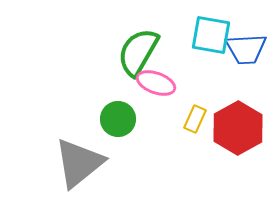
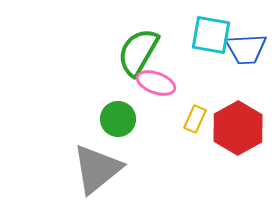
gray triangle: moved 18 px right, 6 px down
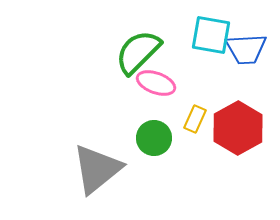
green semicircle: rotated 15 degrees clockwise
green circle: moved 36 px right, 19 px down
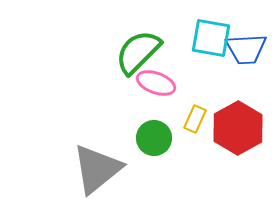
cyan square: moved 3 px down
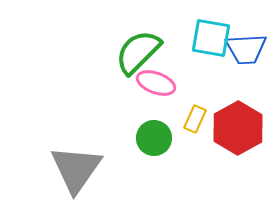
gray triangle: moved 21 px left; rotated 16 degrees counterclockwise
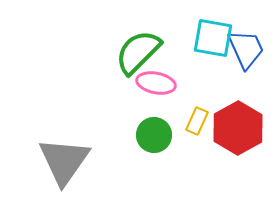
cyan square: moved 2 px right
blue trapezoid: rotated 111 degrees counterclockwise
pink ellipse: rotated 9 degrees counterclockwise
yellow rectangle: moved 2 px right, 2 px down
green circle: moved 3 px up
gray triangle: moved 12 px left, 8 px up
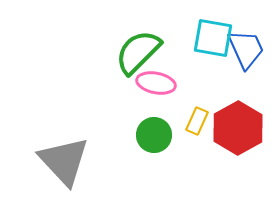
gray triangle: rotated 18 degrees counterclockwise
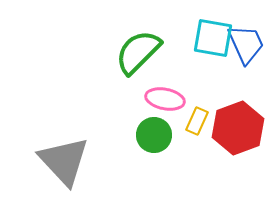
blue trapezoid: moved 5 px up
pink ellipse: moved 9 px right, 16 px down
red hexagon: rotated 9 degrees clockwise
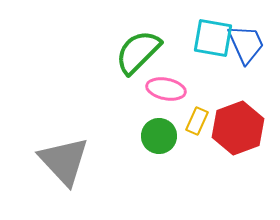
pink ellipse: moved 1 px right, 10 px up
green circle: moved 5 px right, 1 px down
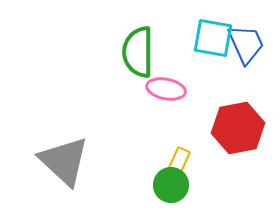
green semicircle: rotated 45 degrees counterclockwise
yellow rectangle: moved 18 px left, 40 px down
red hexagon: rotated 9 degrees clockwise
green circle: moved 12 px right, 49 px down
gray triangle: rotated 4 degrees counterclockwise
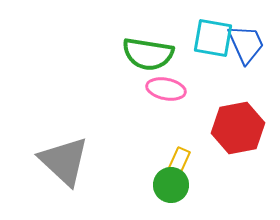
green semicircle: moved 10 px right, 2 px down; rotated 81 degrees counterclockwise
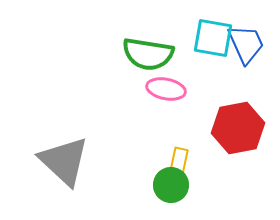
yellow rectangle: rotated 12 degrees counterclockwise
